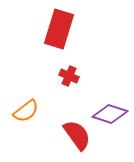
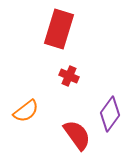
purple diamond: rotated 72 degrees counterclockwise
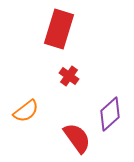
red cross: rotated 12 degrees clockwise
purple diamond: rotated 12 degrees clockwise
red semicircle: moved 3 px down
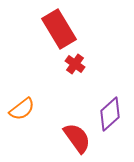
red rectangle: rotated 48 degrees counterclockwise
red cross: moved 6 px right, 12 px up
orange semicircle: moved 4 px left, 2 px up
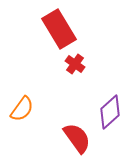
orange semicircle: rotated 16 degrees counterclockwise
purple diamond: moved 2 px up
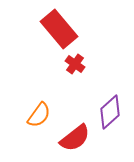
red rectangle: rotated 9 degrees counterclockwise
orange semicircle: moved 17 px right, 6 px down
red semicircle: moved 2 px left; rotated 88 degrees clockwise
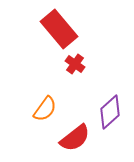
orange semicircle: moved 6 px right, 6 px up
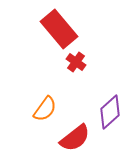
red cross: moved 1 px right, 2 px up
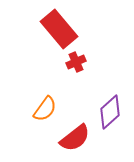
red cross: rotated 30 degrees clockwise
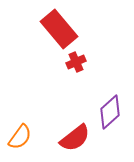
orange semicircle: moved 25 px left, 28 px down
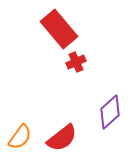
red semicircle: moved 13 px left
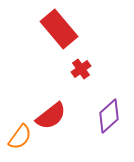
red cross: moved 5 px right, 7 px down; rotated 12 degrees counterclockwise
purple diamond: moved 1 px left, 4 px down
red semicircle: moved 11 px left, 22 px up
